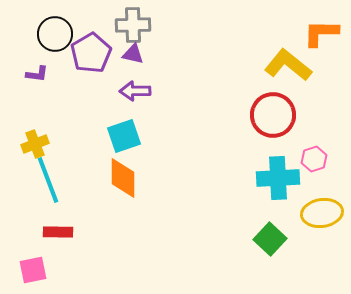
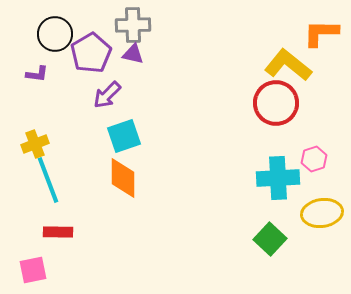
purple arrow: moved 28 px left, 4 px down; rotated 44 degrees counterclockwise
red circle: moved 3 px right, 12 px up
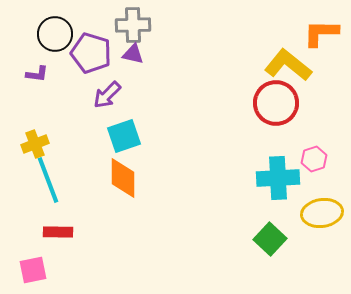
purple pentagon: rotated 24 degrees counterclockwise
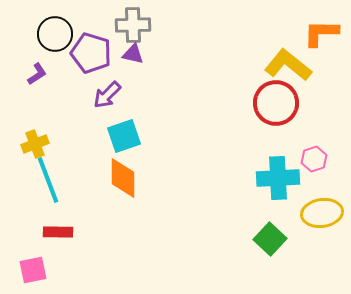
purple L-shape: rotated 40 degrees counterclockwise
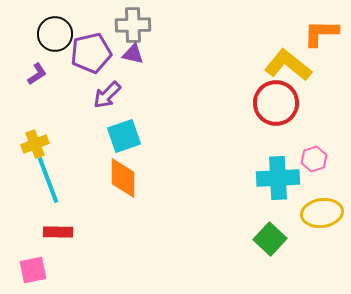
purple pentagon: rotated 30 degrees counterclockwise
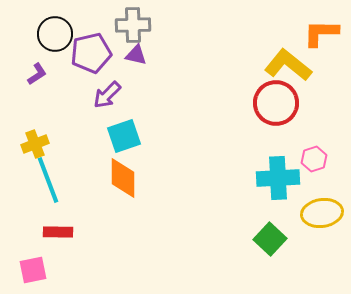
purple triangle: moved 3 px right, 1 px down
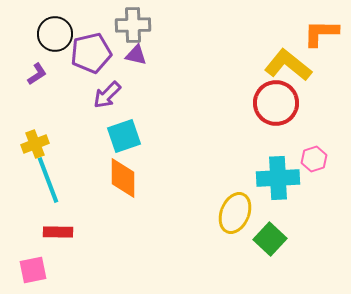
yellow ellipse: moved 87 px left; rotated 60 degrees counterclockwise
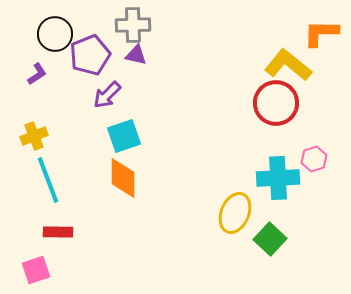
purple pentagon: moved 1 px left, 2 px down; rotated 9 degrees counterclockwise
yellow cross: moved 1 px left, 8 px up
pink square: moved 3 px right; rotated 8 degrees counterclockwise
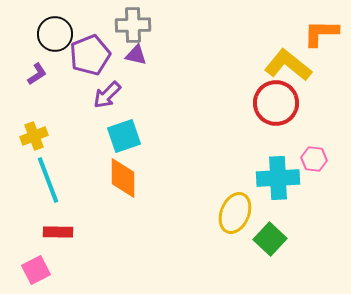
pink hexagon: rotated 25 degrees clockwise
pink square: rotated 8 degrees counterclockwise
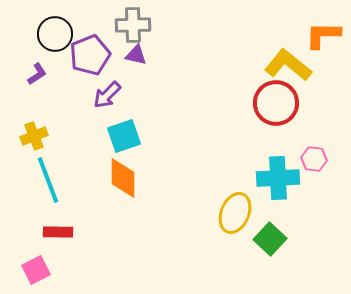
orange L-shape: moved 2 px right, 2 px down
